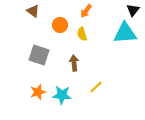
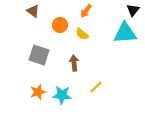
yellow semicircle: rotated 32 degrees counterclockwise
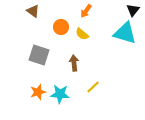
orange circle: moved 1 px right, 2 px down
cyan triangle: rotated 20 degrees clockwise
yellow line: moved 3 px left
cyan star: moved 2 px left, 1 px up
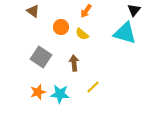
black triangle: moved 1 px right
gray square: moved 2 px right, 2 px down; rotated 15 degrees clockwise
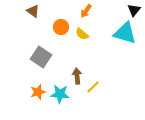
brown arrow: moved 3 px right, 13 px down
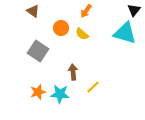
orange circle: moved 1 px down
gray square: moved 3 px left, 6 px up
brown arrow: moved 4 px left, 4 px up
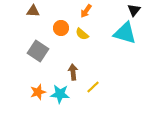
brown triangle: rotated 32 degrees counterclockwise
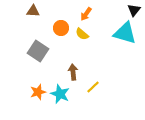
orange arrow: moved 3 px down
cyan star: rotated 18 degrees clockwise
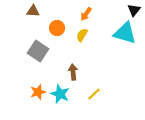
orange circle: moved 4 px left
yellow semicircle: moved 1 px down; rotated 80 degrees clockwise
yellow line: moved 1 px right, 7 px down
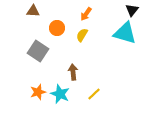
black triangle: moved 2 px left
